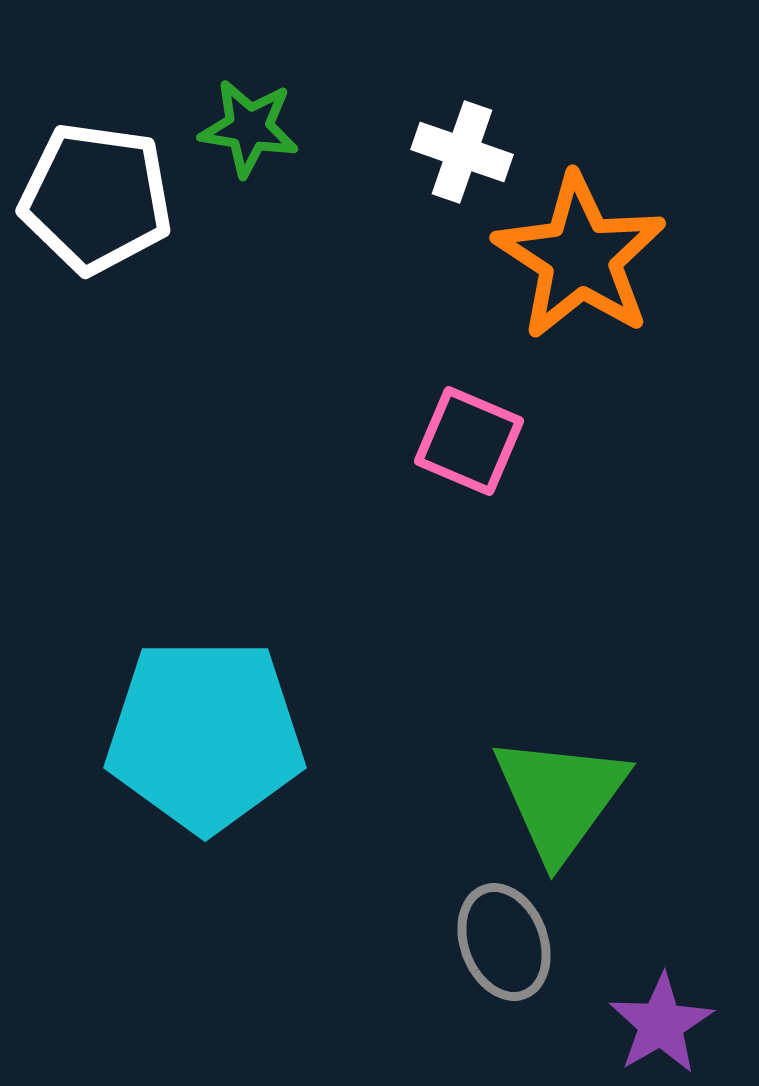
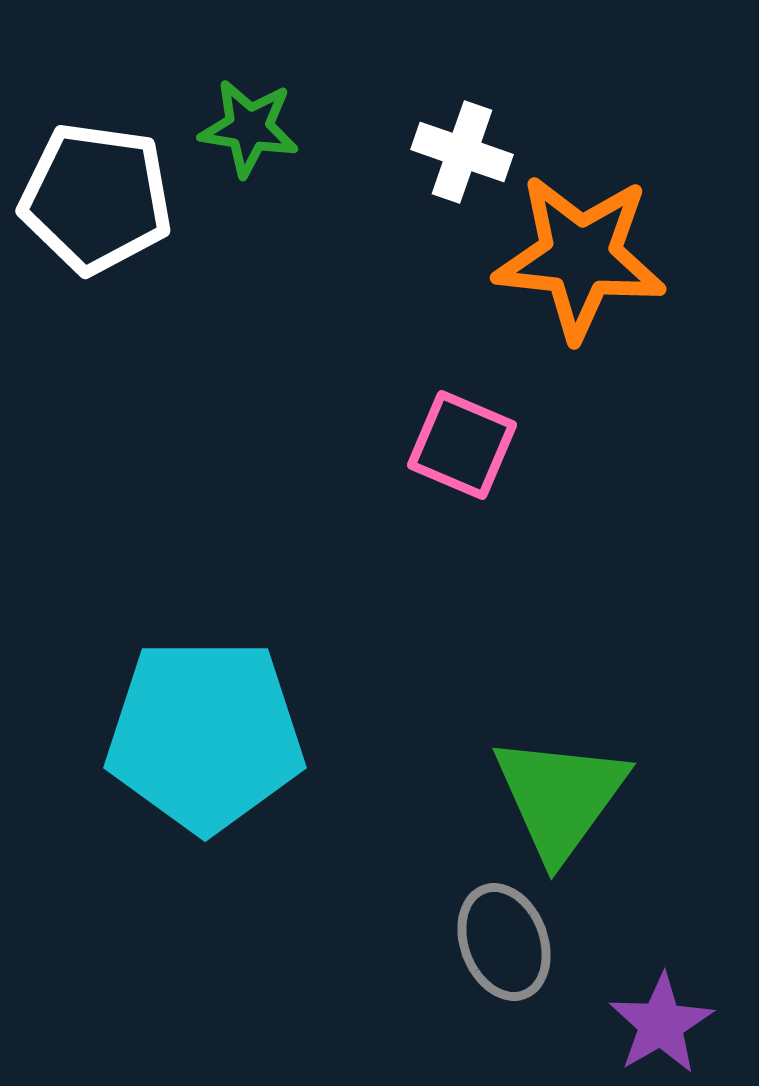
orange star: rotated 27 degrees counterclockwise
pink square: moved 7 px left, 4 px down
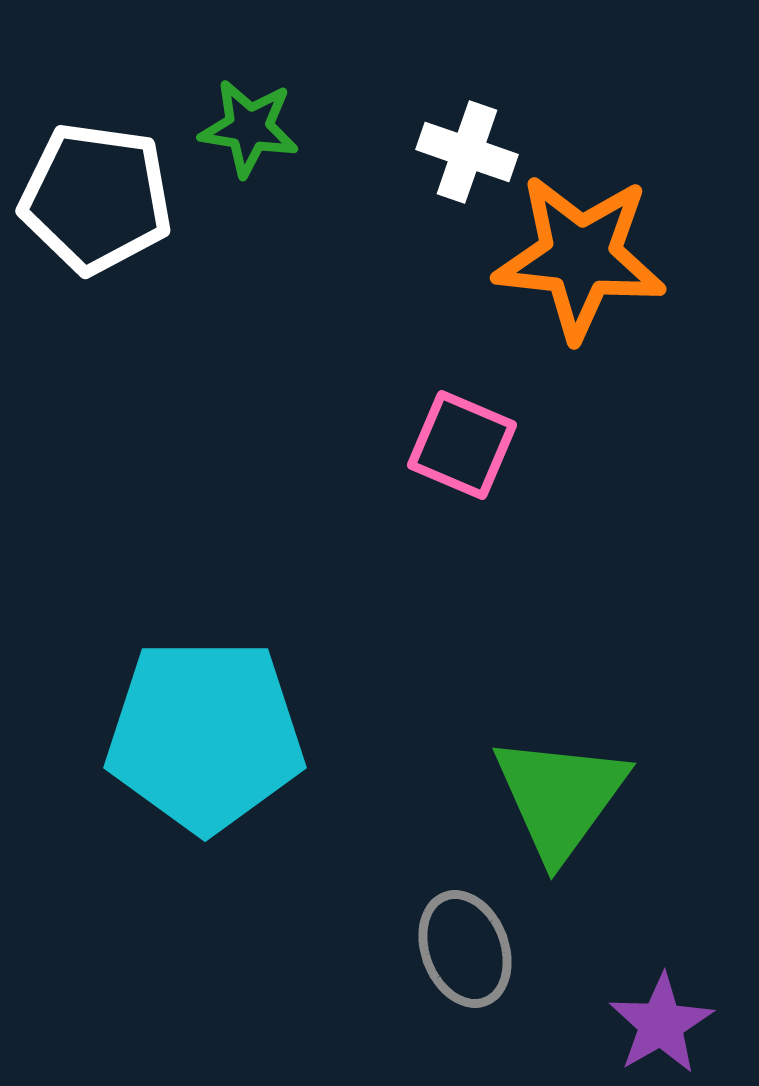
white cross: moved 5 px right
gray ellipse: moved 39 px left, 7 px down
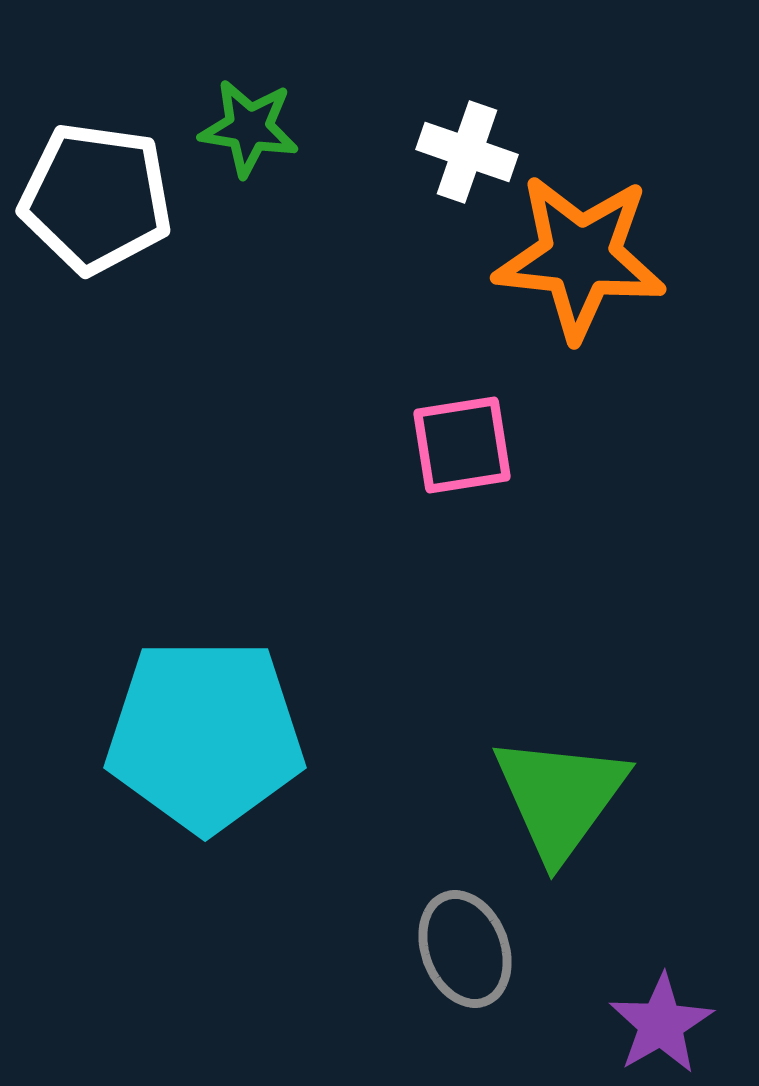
pink square: rotated 32 degrees counterclockwise
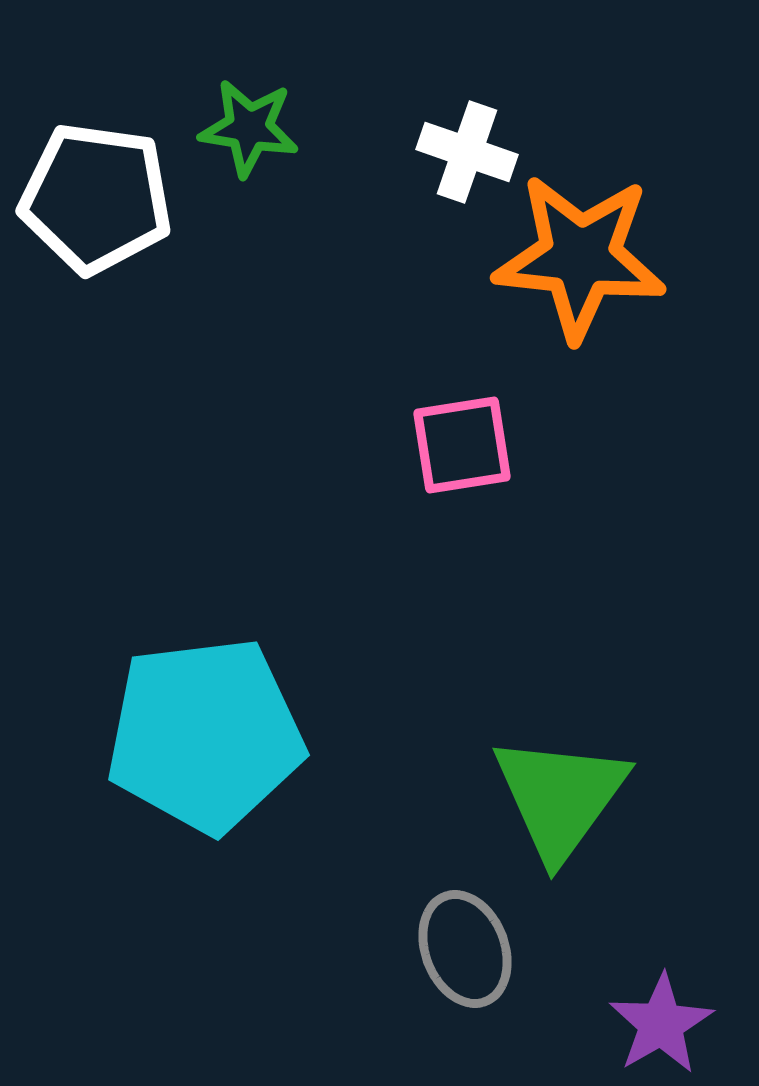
cyan pentagon: rotated 7 degrees counterclockwise
